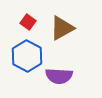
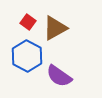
brown triangle: moved 7 px left
purple semicircle: rotated 32 degrees clockwise
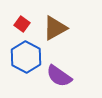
red square: moved 6 px left, 2 px down
blue hexagon: moved 1 px left, 1 px down
